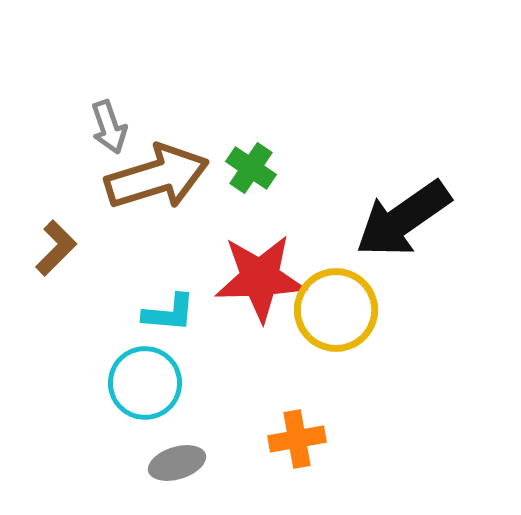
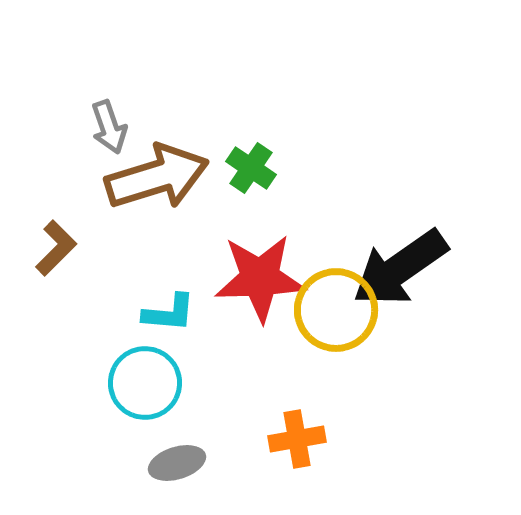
black arrow: moved 3 px left, 49 px down
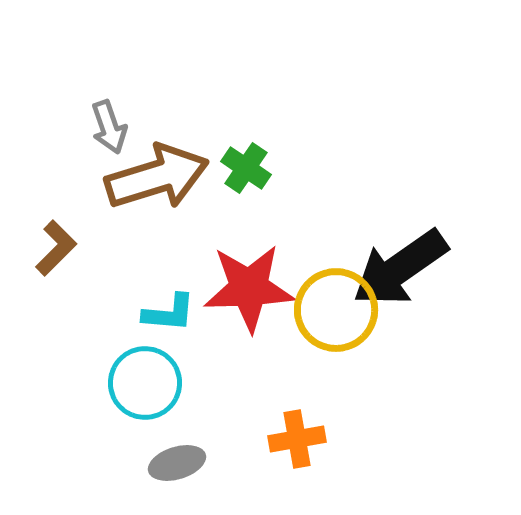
green cross: moved 5 px left
red star: moved 11 px left, 10 px down
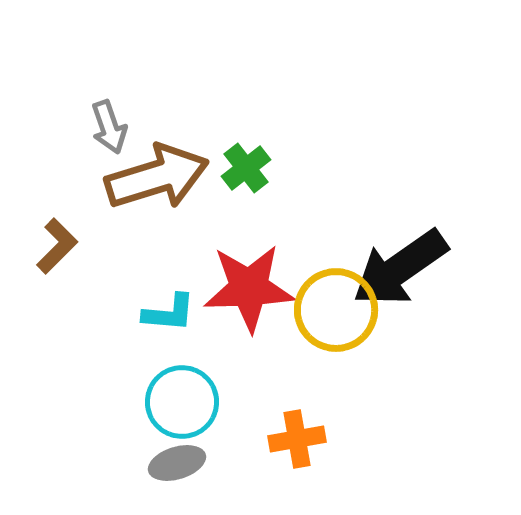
green cross: rotated 18 degrees clockwise
brown L-shape: moved 1 px right, 2 px up
cyan circle: moved 37 px right, 19 px down
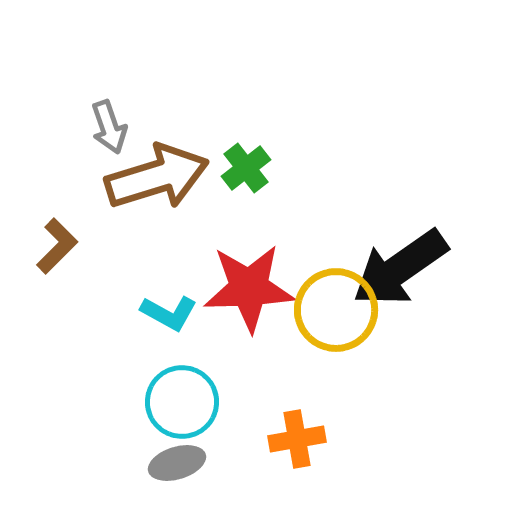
cyan L-shape: rotated 24 degrees clockwise
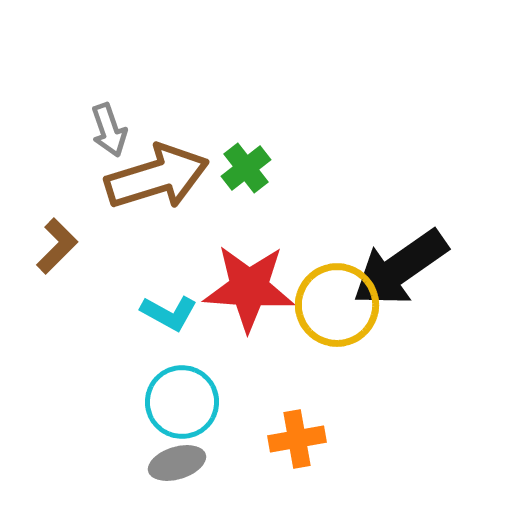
gray arrow: moved 3 px down
red star: rotated 6 degrees clockwise
yellow circle: moved 1 px right, 5 px up
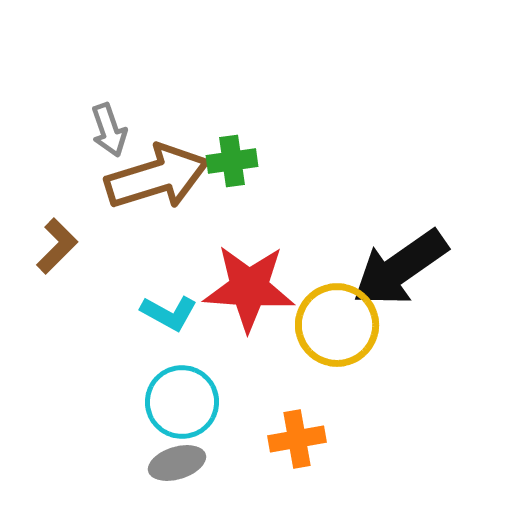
green cross: moved 14 px left, 7 px up; rotated 30 degrees clockwise
yellow circle: moved 20 px down
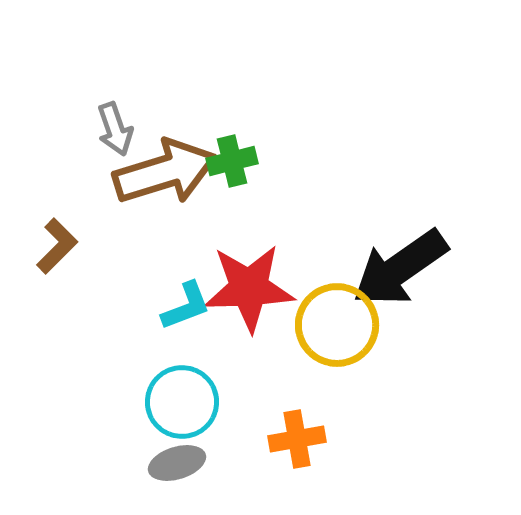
gray arrow: moved 6 px right, 1 px up
green cross: rotated 6 degrees counterclockwise
brown arrow: moved 8 px right, 5 px up
red star: rotated 6 degrees counterclockwise
cyan L-shape: moved 17 px right, 7 px up; rotated 50 degrees counterclockwise
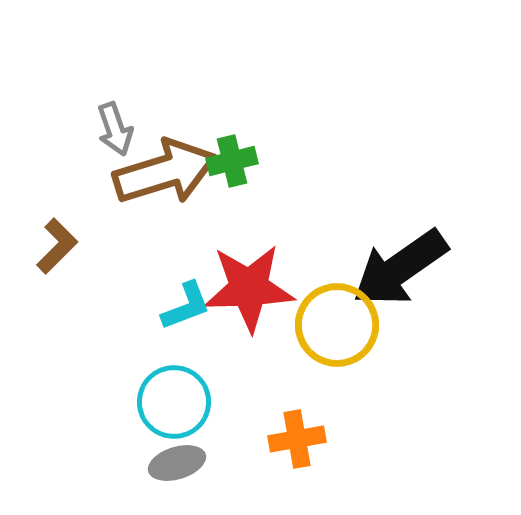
cyan circle: moved 8 px left
